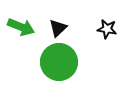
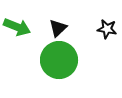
green arrow: moved 4 px left
green circle: moved 2 px up
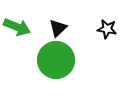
green circle: moved 3 px left
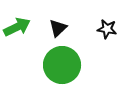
green arrow: rotated 48 degrees counterclockwise
green circle: moved 6 px right, 5 px down
